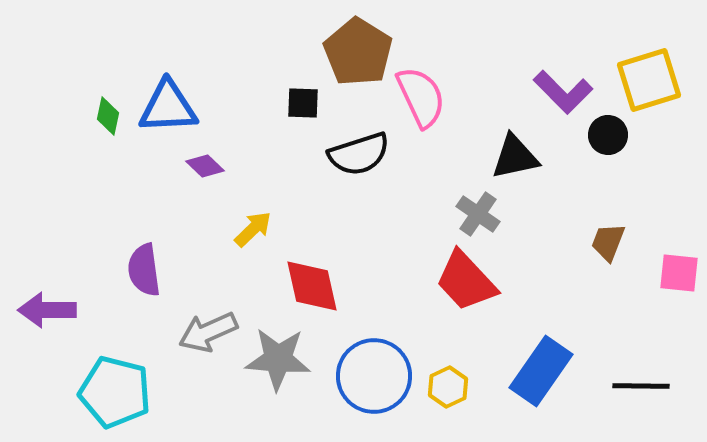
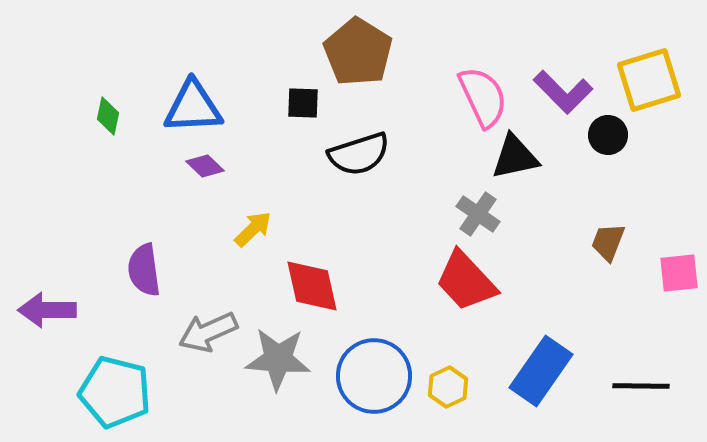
pink semicircle: moved 62 px right
blue triangle: moved 25 px right
pink square: rotated 12 degrees counterclockwise
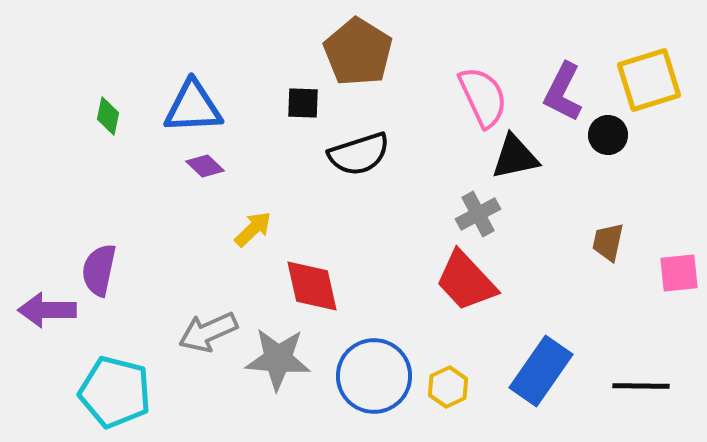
purple L-shape: rotated 72 degrees clockwise
gray cross: rotated 27 degrees clockwise
brown trapezoid: rotated 9 degrees counterclockwise
purple semicircle: moved 45 px left; rotated 20 degrees clockwise
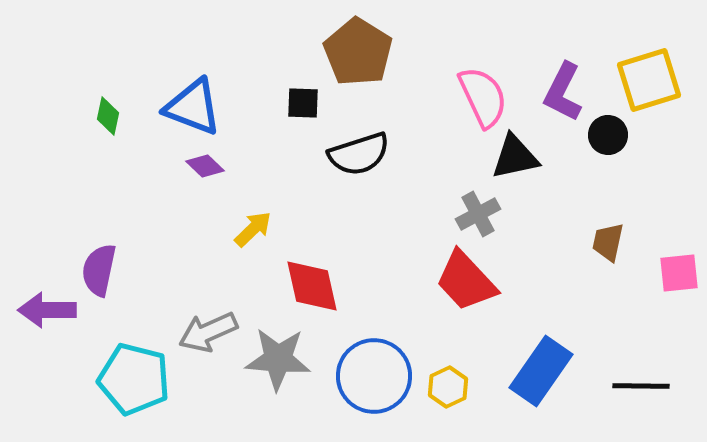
blue triangle: rotated 24 degrees clockwise
cyan pentagon: moved 19 px right, 13 px up
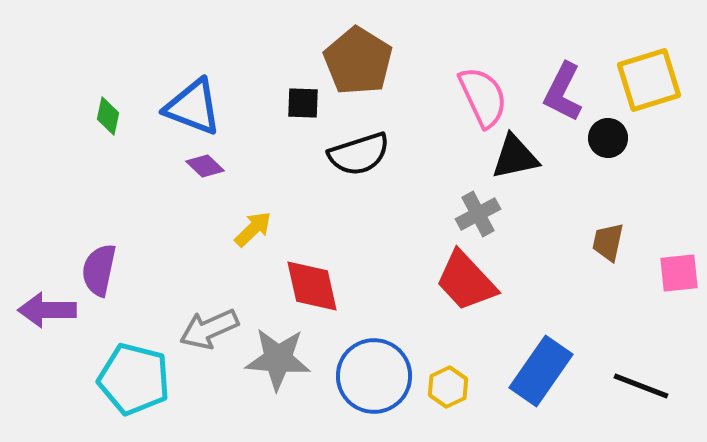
brown pentagon: moved 9 px down
black circle: moved 3 px down
gray arrow: moved 1 px right, 3 px up
black line: rotated 20 degrees clockwise
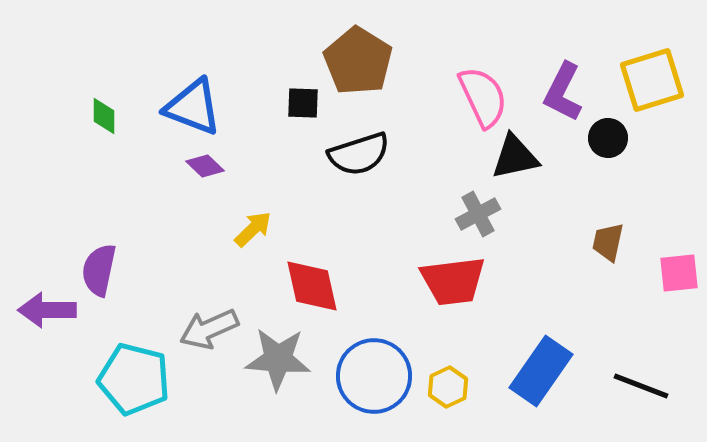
yellow square: moved 3 px right
green diamond: moved 4 px left; rotated 12 degrees counterclockwise
red trapezoid: moved 13 px left; rotated 54 degrees counterclockwise
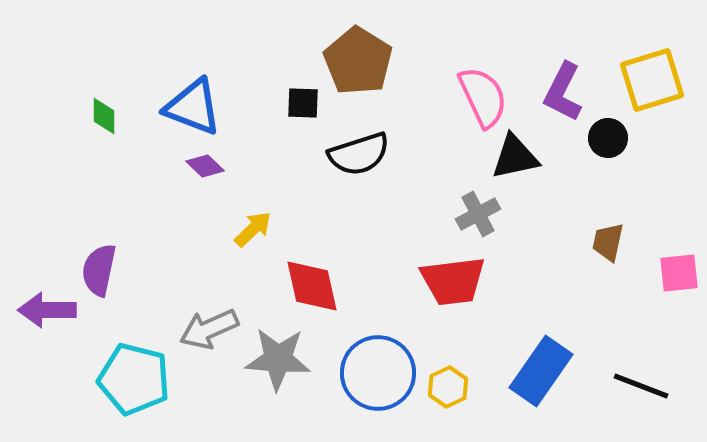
blue circle: moved 4 px right, 3 px up
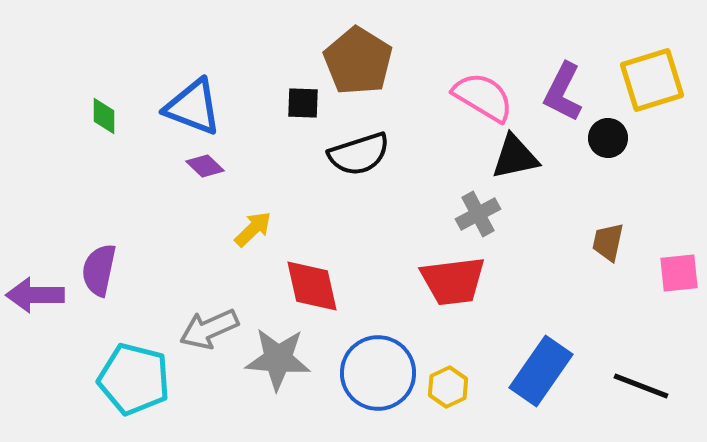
pink semicircle: rotated 34 degrees counterclockwise
purple arrow: moved 12 px left, 15 px up
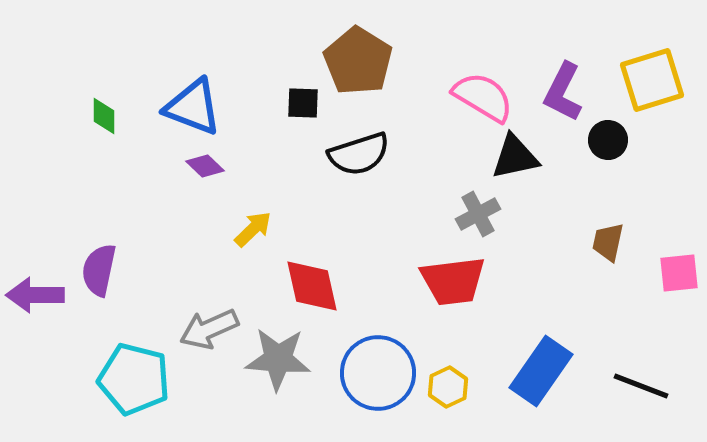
black circle: moved 2 px down
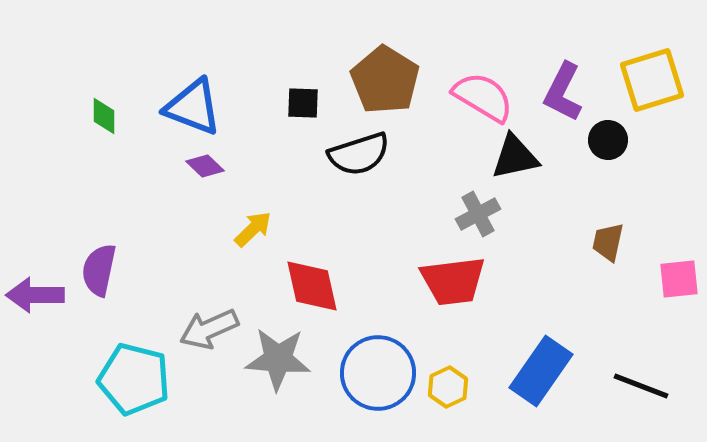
brown pentagon: moved 27 px right, 19 px down
pink square: moved 6 px down
